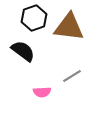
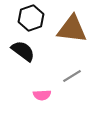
black hexagon: moved 3 px left
brown triangle: moved 3 px right, 2 px down
pink semicircle: moved 3 px down
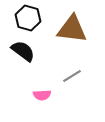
black hexagon: moved 3 px left; rotated 25 degrees counterclockwise
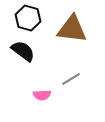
gray line: moved 1 px left, 3 px down
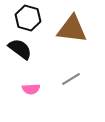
black semicircle: moved 3 px left, 2 px up
pink semicircle: moved 11 px left, 6 px up
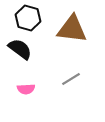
pink semicircle: moved 5 px left
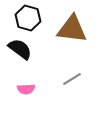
gray line: moved 1 px right
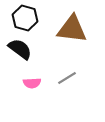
black hexagon: moved 3 px left
gray line: moved 5 px left, 1 px up
pink semicircle: moved 6 px right, 6 px up
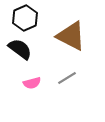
black hexagon: rotated 20 degrees clockwise
brown triangle: moved 1 px left, 7 px down; rotated 20 degrees clockwise
pink semicircle: rotated 12 degrees counterclockwise
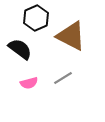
black hexagon: moved 11 px right
gray line: moved 4 px left
pink semicircle: moved 3 px left
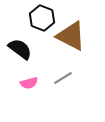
black hexagon: moved 6 px right; rotated 15 degrees counterclockwise
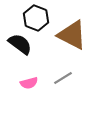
black hexagon: moved 6 px left
brown triangle: moved 1 px right, 1 px up
black semicircle: moved 5 px up
